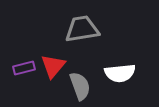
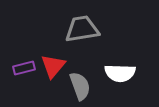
white semicircle: rotated 8 degrees clockwise
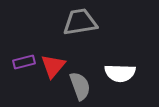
gray trapezoid: moved 2 px left, 7 px up
purple rectangle: moved 6 px up
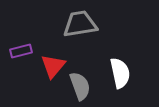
gray trapezoid: moved 2 px down
purple rectangle: moved 3 px left, 11 px up
white semicircle: rotated 104 degrees counterclockwise
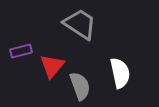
gray trapezoid: rotated 42 degrees clockwise
red triangle: moved 1 px left
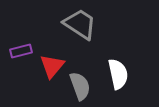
white semicircle: moved 2 px left, 1 px down
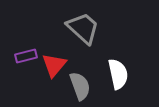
gray trapezoid: moved 3 px right, 4 px down; rotated 9 degrees clockwise
purple rectangle: moved 5 px right, 5 px down
red triangle: moved 2 px right, 1 px up
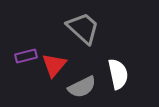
gray semicircle: moved 2 px right, 1 px down; rotated 84 degrees clockwise
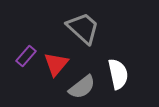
purple rectangle: rotated 35 degrees counterclockwise
red triangle: moved 2 px right, 1 px up
gray semicircle: rotated 12 degrees counterclockwise
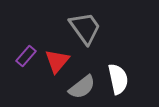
gray trapezoid: moved 2 px right; rotated 12 degrees clockwise
red triangle: moved 1 px right, 3 px up
white semicircle: moved 5 px down
